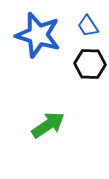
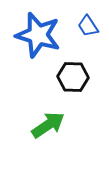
black hexagon: moved 17 px left, 13 px down
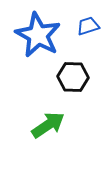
blue trapezoid: rotated 105 degrees clockwise
blue star: rotated 12 degrees clockwise
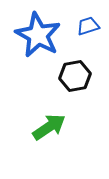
black hexagon: moved 2 px right, 1 px up; rotated 12 degrees counterclockwise
green arrow: moved 1 px right, 2 px down
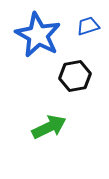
green arrow: rotated 8 degrees clockwise
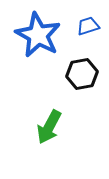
black hexagon: moved 7 px right, 2 px up
green arrow: rotated 144 degrees clockwise
